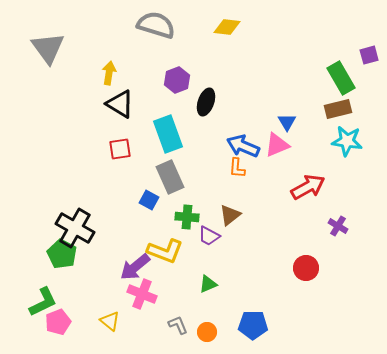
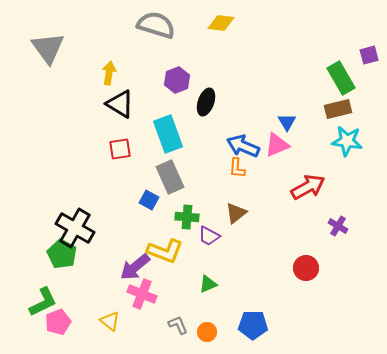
yellow diamond: moved 6 px left, 4 px up
brown triangle: moved 6 px right, 2 px up
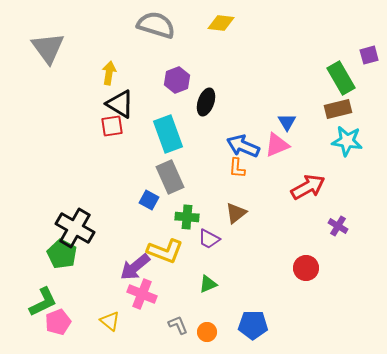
red square: moved 8 px left, 23 px up
purple trapezoid: moved 3 px down
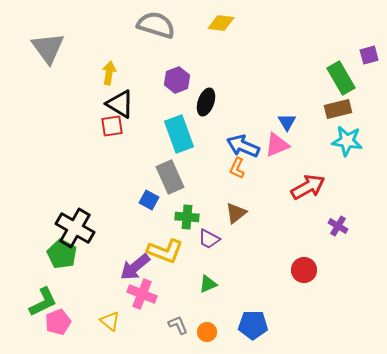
cyan rectangle: moved 11 px right
orange L-shape: rotated 20 degrees clockwise
red circle: moved 2 px left, 2 px down
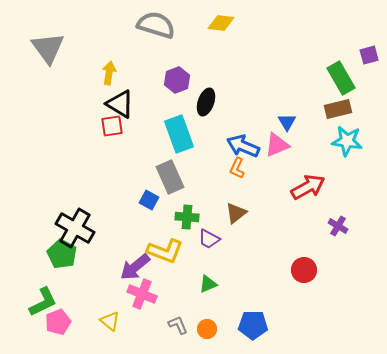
orange circle: moved 3 px up
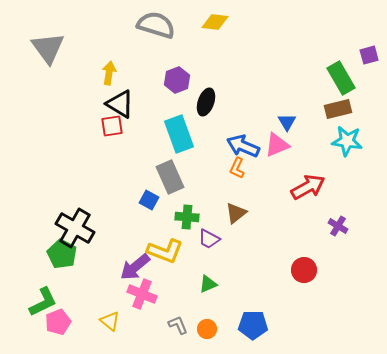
yellow diamond: moved 6 px left, 1 px up
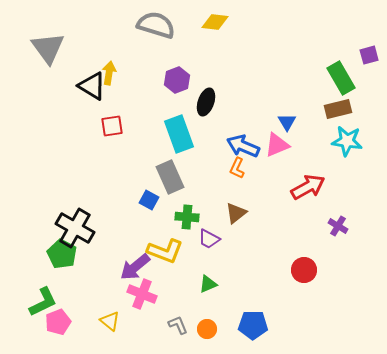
black triangle: moved 28 px left, 18 px up
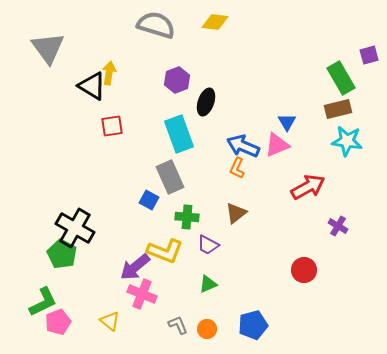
purple trapezoid: moved 1 px left, 6 px down
blue pentagon: rotated 16 degrees counterclockwise
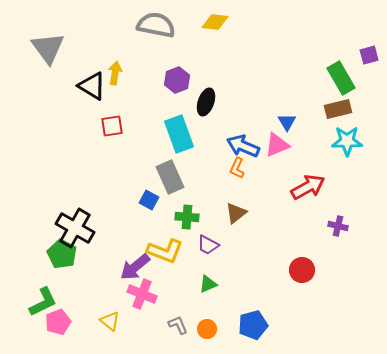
gray semicircle: rotated 6 degrees counterclockwise
yellow arrow: moved 6 px right
cyan star: rotated 8 degrees counterclockwise
purple cross: rotated 18 degrees counterclockwise
red circle: moved 2 px left
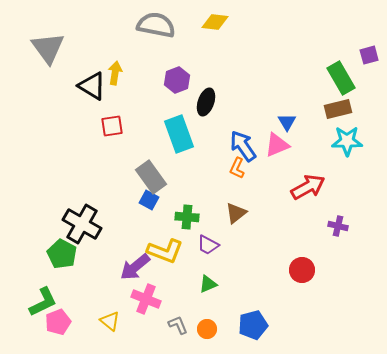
blue arrow: rotated 32 degrees clockwise
gray rectangle: moved 19 px left; rotated 12 degrees counterclockwise
black cross: moved 7 px right, 4 px up
pink cross: moved 4 px right, 5 px down
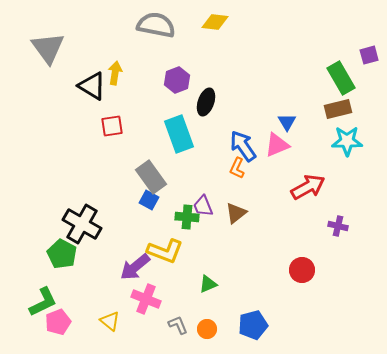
purple trapezoid: moved 5 px left, 39 px up; rotated 40 degrees clockwise
